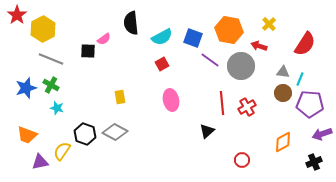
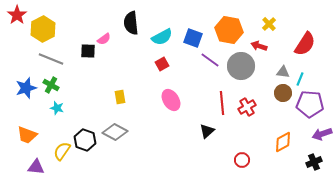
pink ellipse: rotated 20 degrees counterclockwise
black hexagon: moved 6 px down
purple triangle: moved 4 px left, 5 px down; rotated 18 degrees clockwise
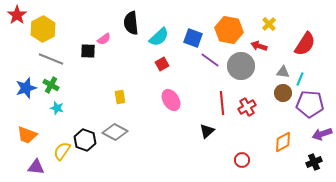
cyan semicircle: moved 3 px left; rotated 15 degrees counterclockwise
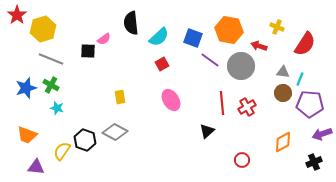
yellow cross: moved 8 px right, 3 px down; rotated 24 degrees counterclockwise
yellow hexagon: rotated 10 degrees clockwise
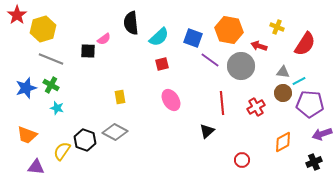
red square: rotated 16 degrees clockwise
cyan line: moved 1 px left, 2 px down; rotated 40 degrees clockwise
red cross: moved 9 px right
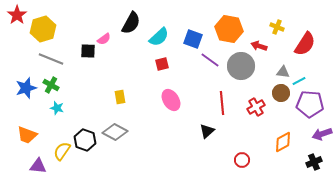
black semicircle: rotated 145 degrees counterclockwise
orange hexagon: moved 1 px up
blue square: moved 1 px down
brown circle: moved 2 px left
purple triangle: moved 2 px right, 1 px up
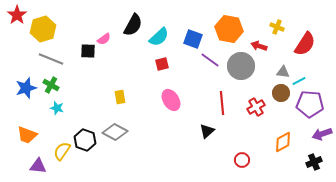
black semicircle: moved 2 px right, 2 px down
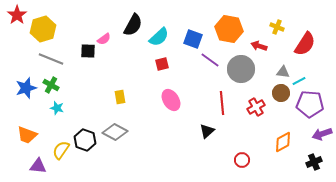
gray circle: moved 3 px down
yellow semicircle: moved 1 px left, 1 px up
